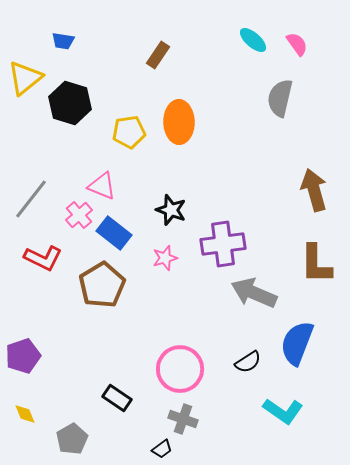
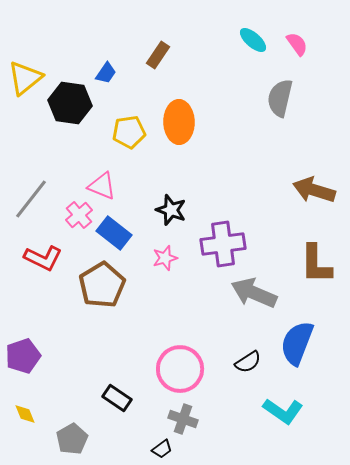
blue trapezoid: moved 43 px right, 32 px down; rotated 65 degrees counterclockwise
black hexagon: rotated 9 degrees counterclockwise
brown arrow: rotated 57 degrees counterclockwise
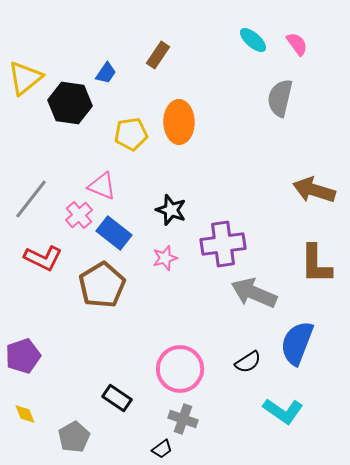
yellow pentagon: moved 2 px right, 2 px down
gray pentagon: moved 2 px right, 2 px up
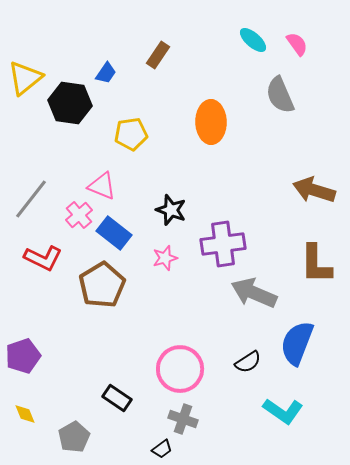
gray semicircle: moved 3 px up; rotated 36 degrees counterclockwise
orange ellipse: moved 32 px right
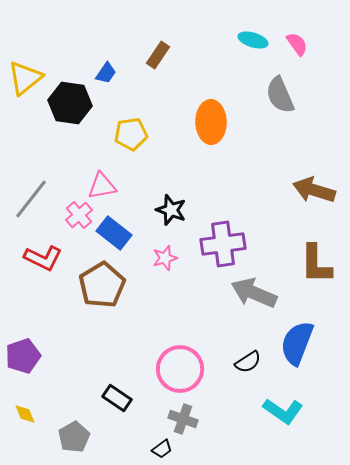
cyan ellipse: rotated 24 degrees counterclockwise
pink triangle: rotated 32 degrees counterclockwise
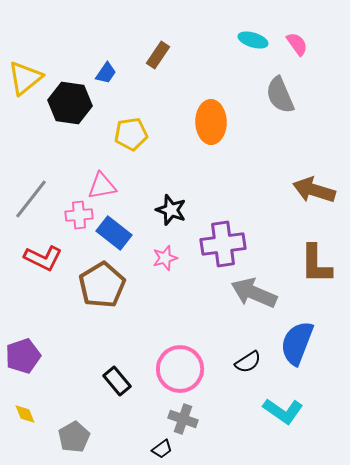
pink cross: rotated 36 degrees clockwise
black rectangle: moved 17 px up; rotated 16 degrees clockwise
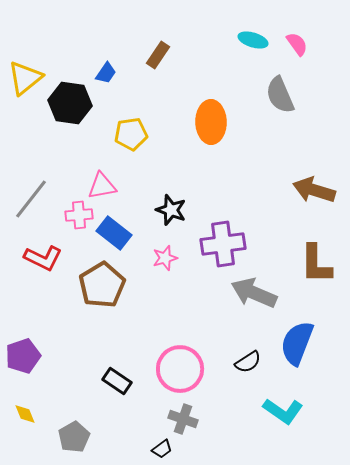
black rectangle: rotated 16 degrees counterclockwise
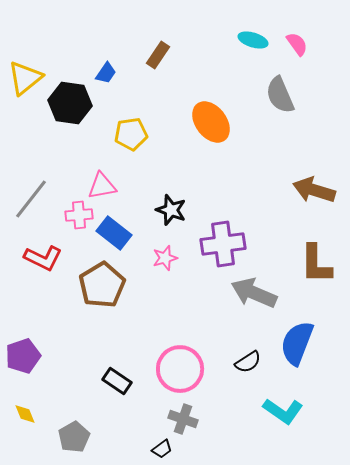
orange ellipse: rotated 36 degrees counterclockwise
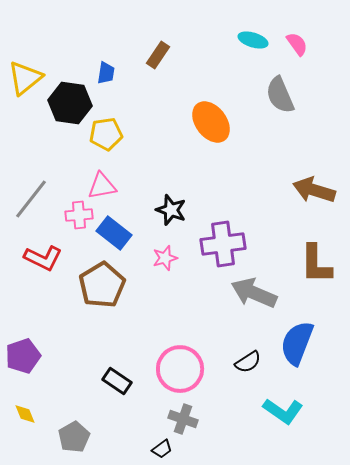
blue trapezoid: rotated 25 degrees counterclockwise
yellow pentagon: moved 25 px left
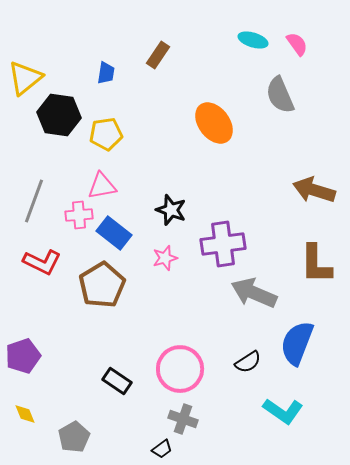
black hexagon: moved 11 px left, 12 px down
orange ellipse: moved 3 px right, 1 px down
gray line: moved 3 px right, 2 px down; rotated 18 degrees counterclockwise
red L-shape: moved 1 px left, 4 px down
